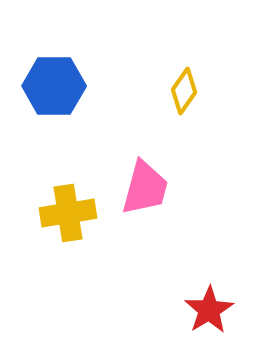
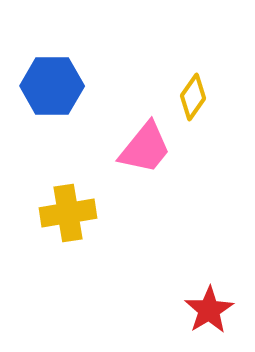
blue hexagon: moved 2 px left
yellow diamond: moved 9 px right, 6 px down
pink trapezoid: moved 40 px up; rotated 24 degrees clockwise
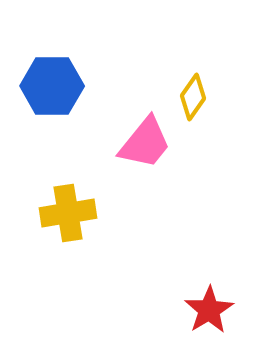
pink trapezoid: moved 5 px up
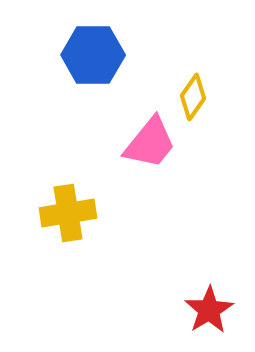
blue hexagon: moved 41 px right, 31 px up
pink trapezoid: moved 5 px right
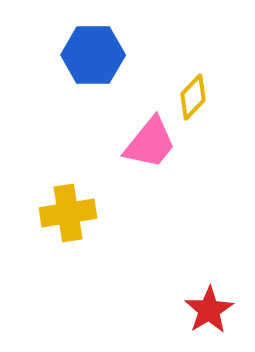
yellow diamond: rotated 9 degrees clockwise
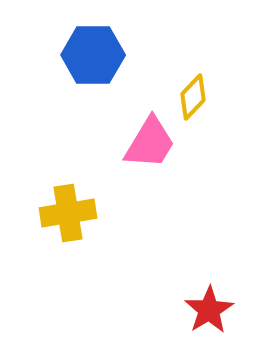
pink trapezoid: rotated 8 degrees counterclockwise
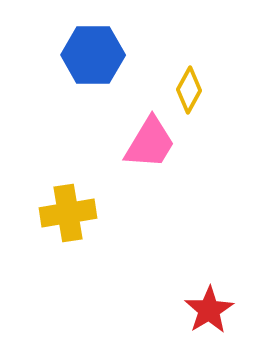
yellow diamond: moved 4 px left, 7 px up; rotated 15 degrees counterclockwise
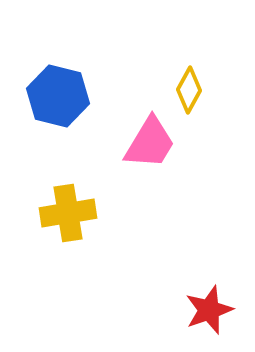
blue hexagon: moved 35 px left, 41 px down; rotated 14 degrees clockwise
red star: rotated 12 degrees clockwise
